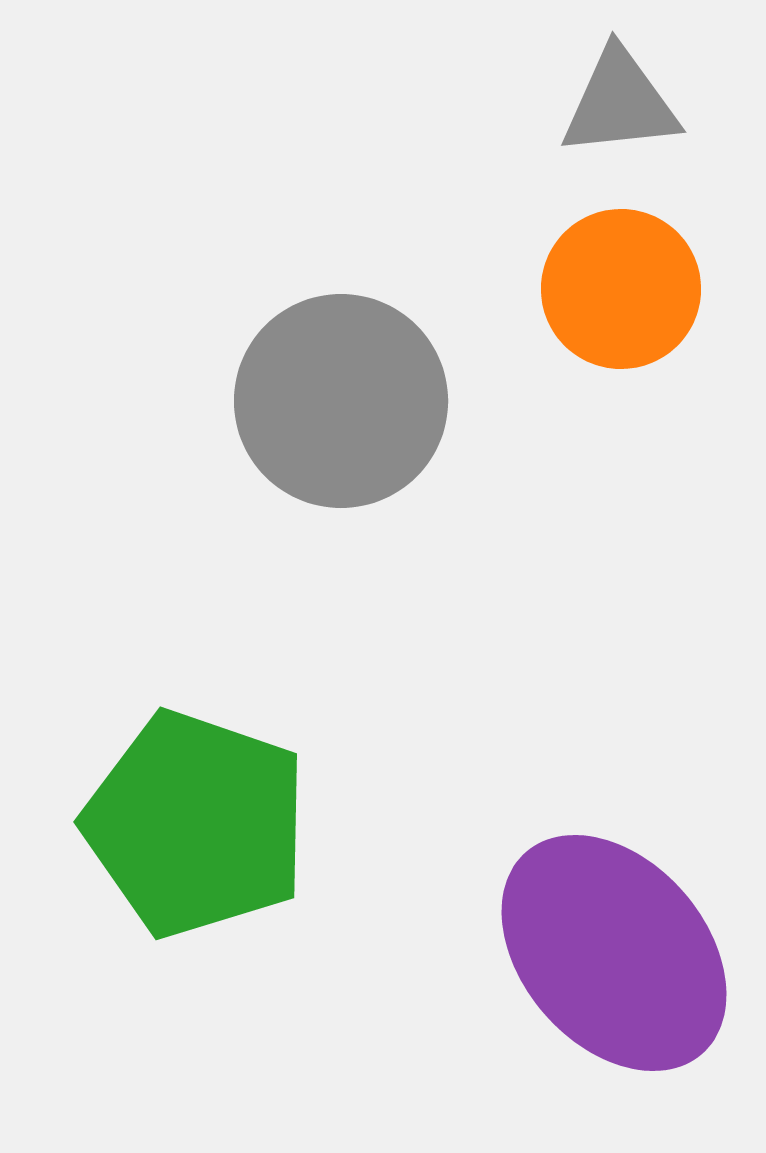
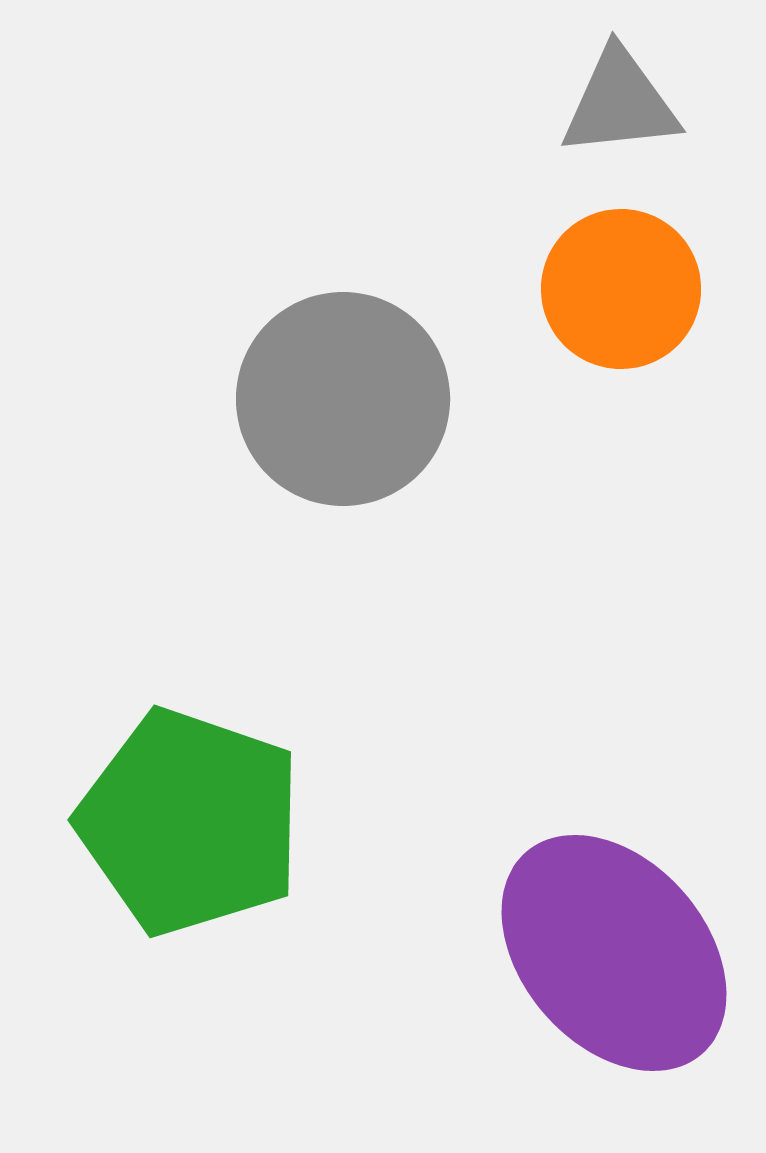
gray circle: moved 2 px right, 2 px up
green pentagon: moved 6 px left, 2 px up
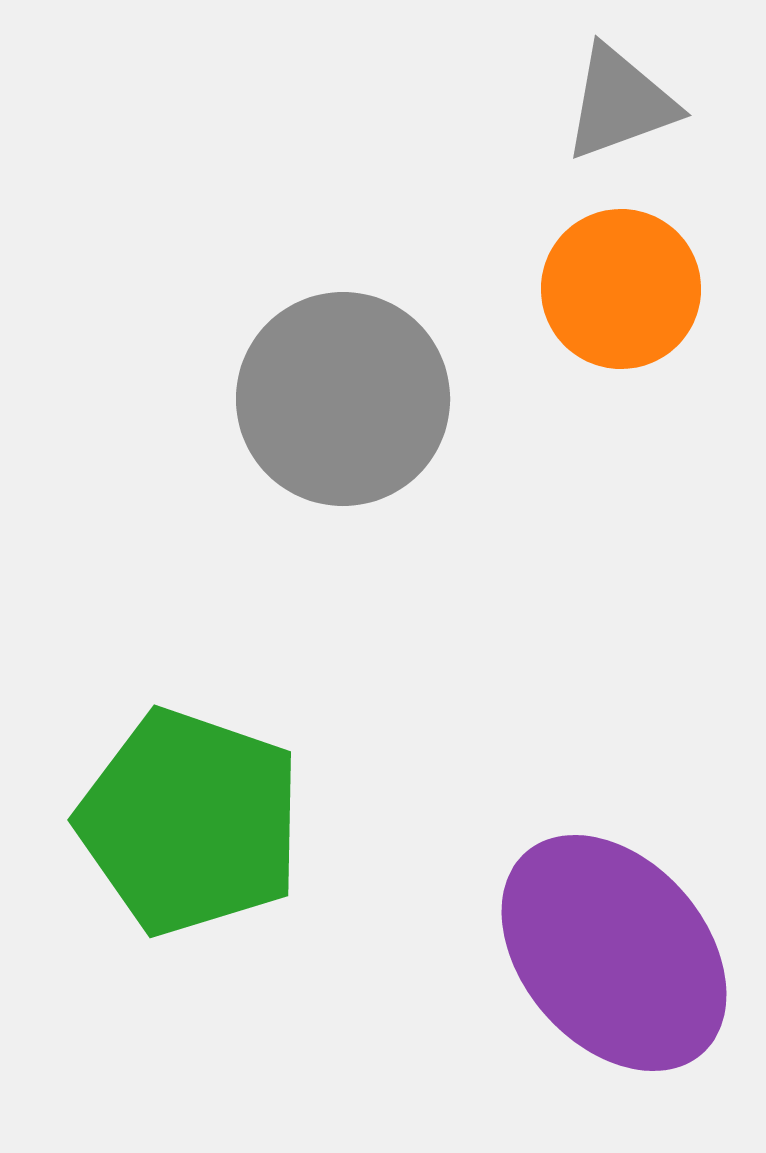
gray triangle: rotated 14 degrees counterclockwise
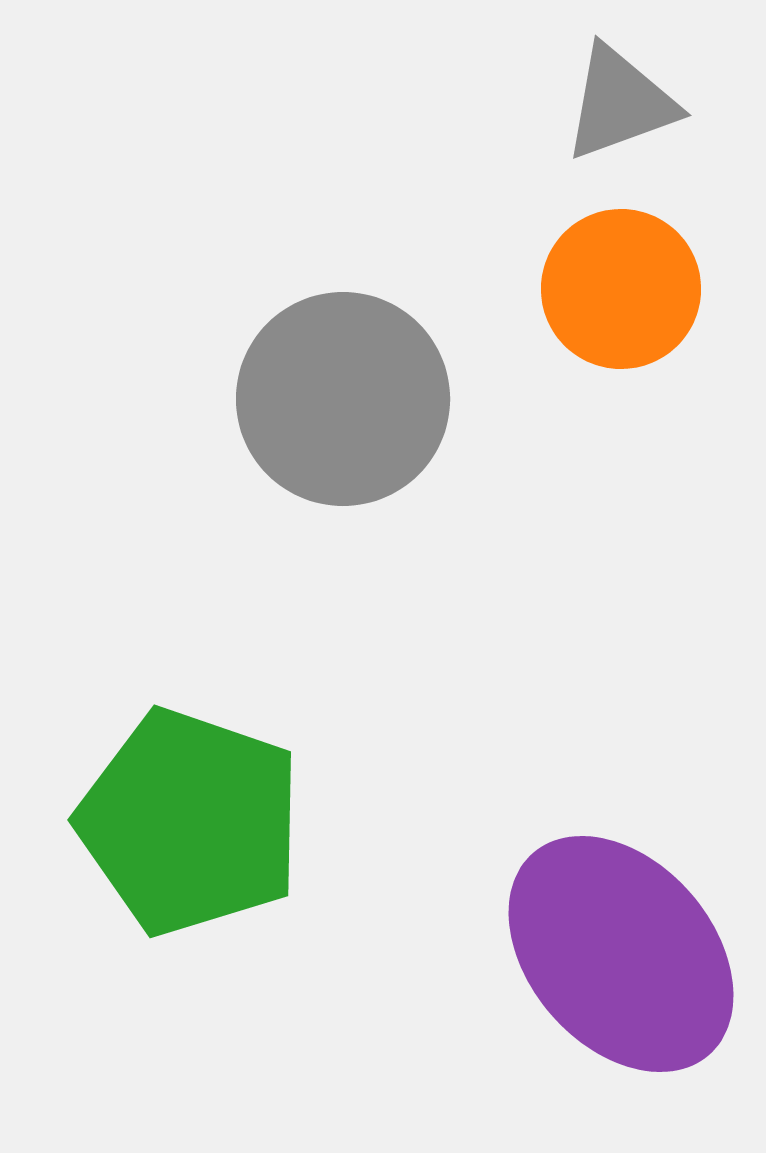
purple ellipse: moved 7 px right, 1 px down
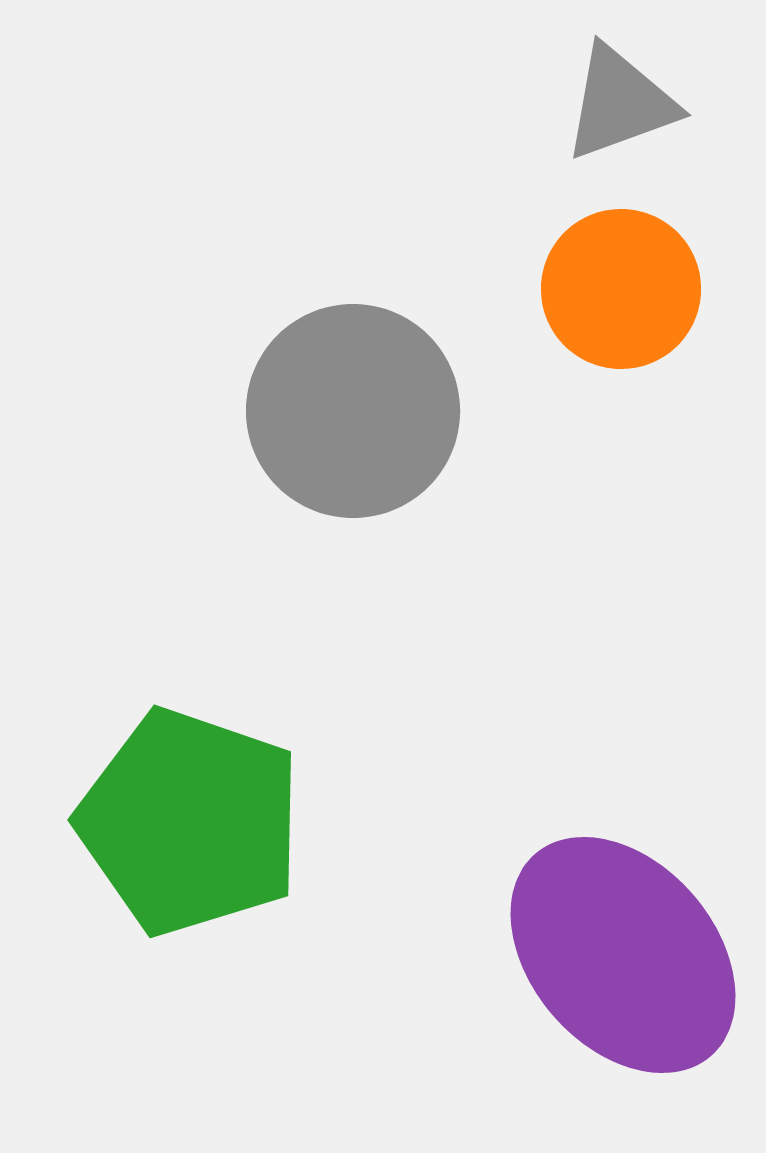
gray circle: moved 10 px right, 12 px down
purple ellipse: moved 2 px right, 1 px down
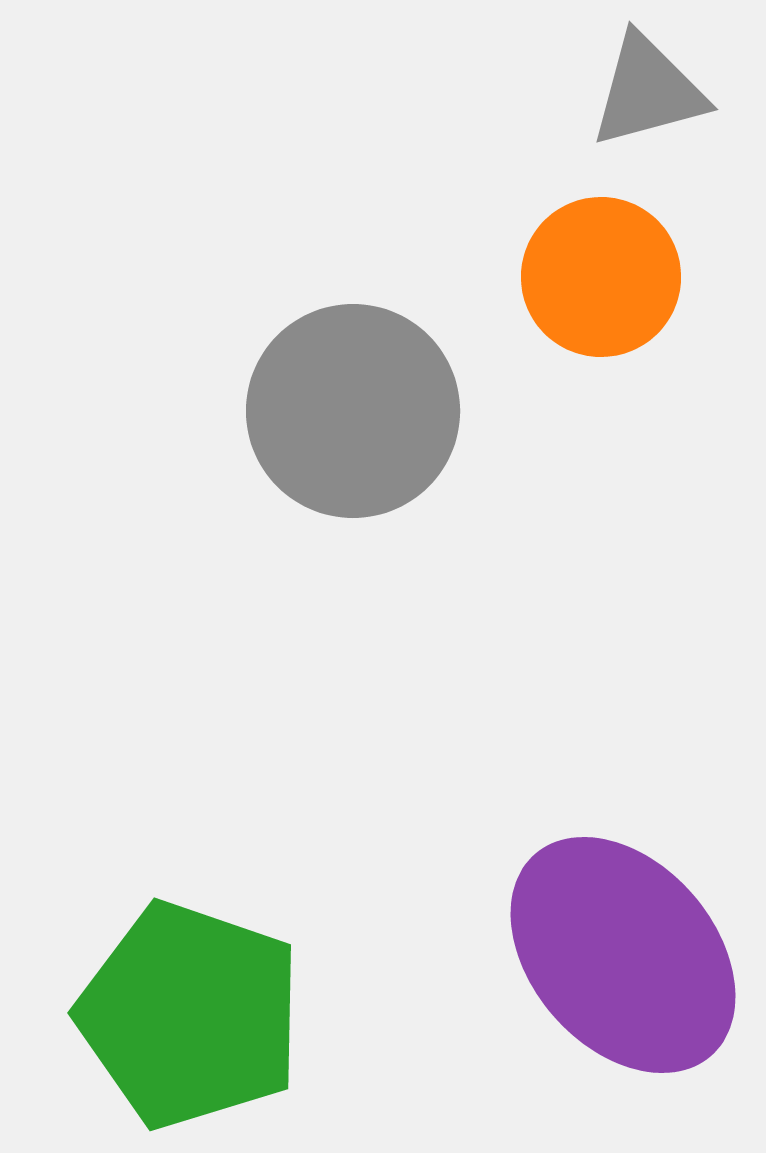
gray triangle: moved 28 px right, 12 px up; rotated 5 degrees clockwise
orange circle: moved 20 px left, 12 px up
green pentagon: moved 193 px down
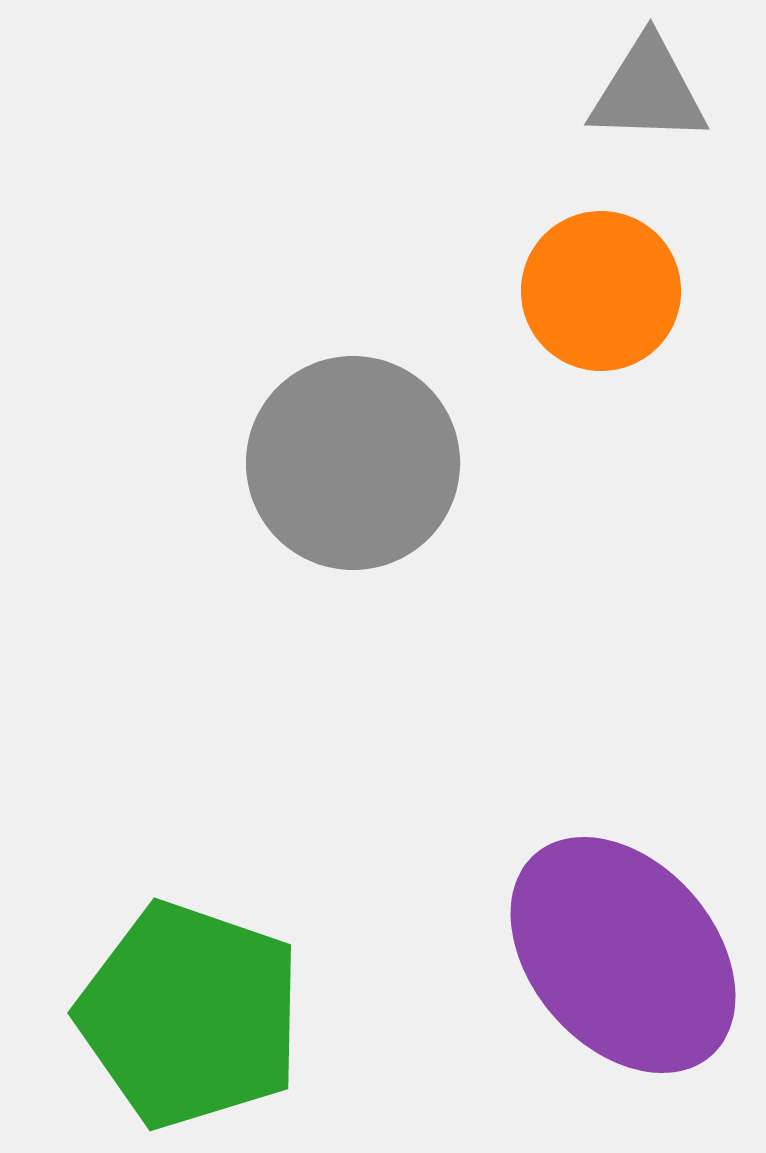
gray triangle: rotated 17 degrees clockwise
orange circle: moved 14 px down
gray circle: moved 52 px down
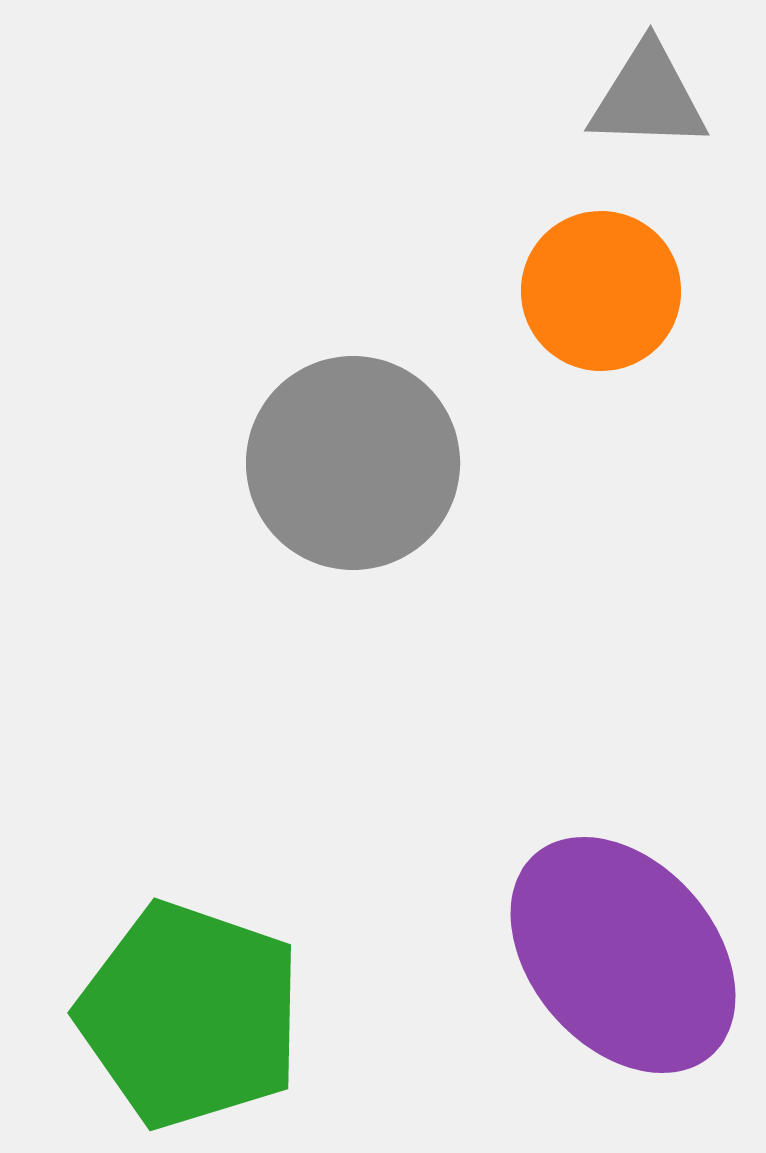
gray triangle: moved 6 px down
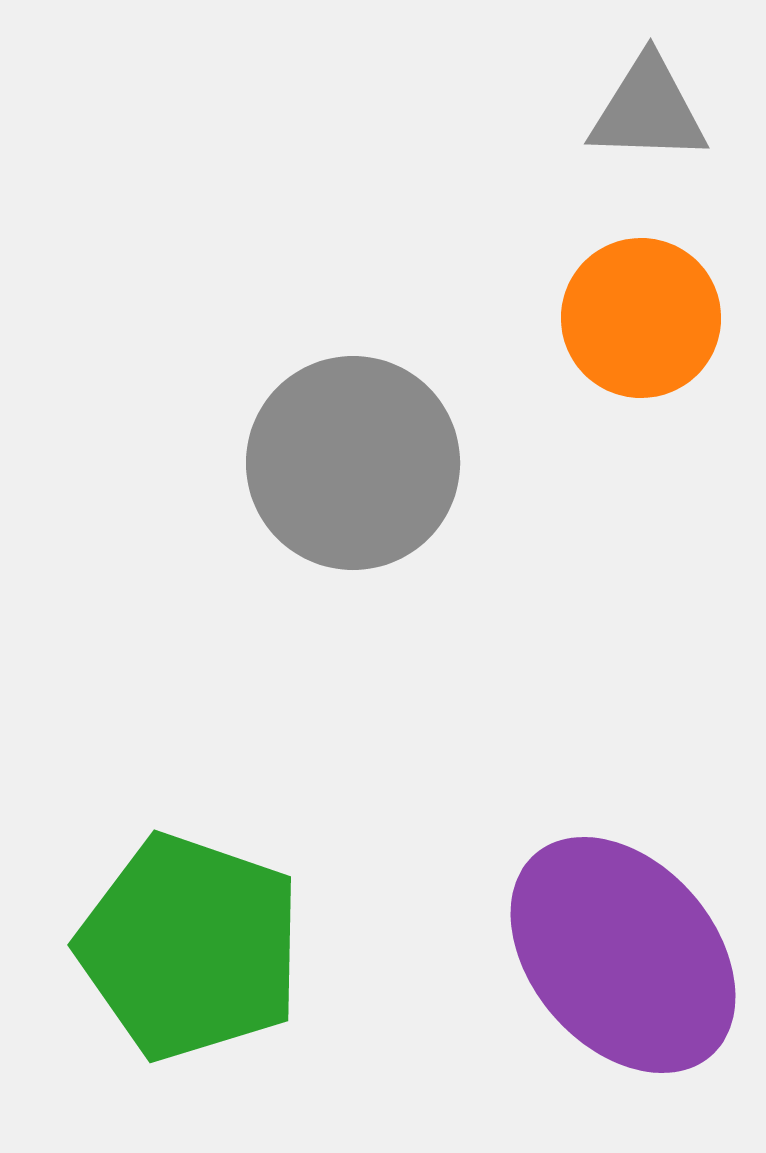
gray triangle: moved 13 px down
orange circle: moved 40 px right, 27 px down
green pentagon: moved 68 px up
